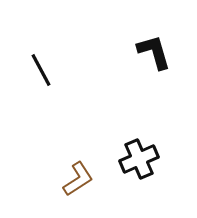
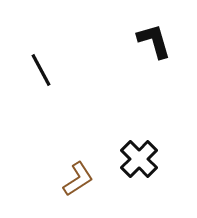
black L-shape: moved 11 px up
black cross: rotated 21 degrees counterclockwise
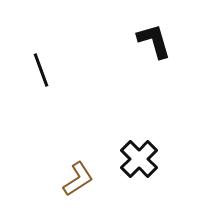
black line: rotated 8 degrees clockwise
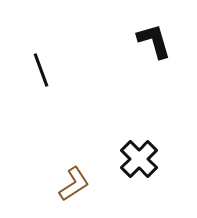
brown L-shape: moved 4 px left, 5 px down
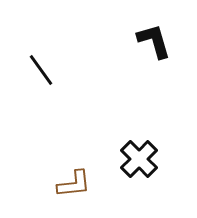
black line: rotated 16 degrees counterclockwise
brown L-shape: rotated 27 degrees clockwise
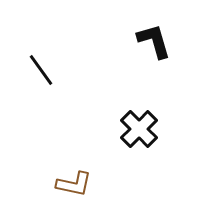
black cross: moved 30 px up
brown L-shape: rotated 18 degrees clockwise
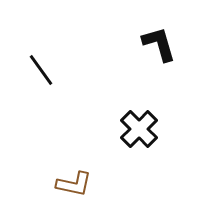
black L-shape: moved 5 px right, 3 px down
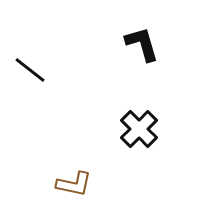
black L-shape: moved 17 px left
black line: moved 11 px left; rotated 16 degrees counterclockwise
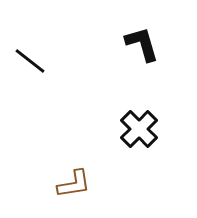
black line: moved 9 px up
brown L-shape: rotated 21 degrees counterclockwise
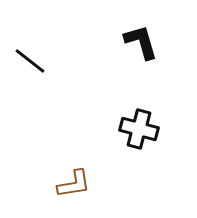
black L-shape: moved 1 px left, 2 px up
black cross: rotated 30 degrees counterclockwise
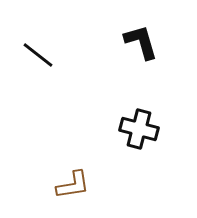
black line: moved 8 px right, 6 px up
brown L-shape: moved 1 px left, 1 px down
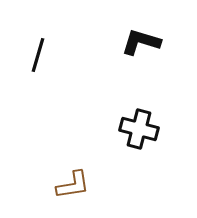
black L-shape: rotated 57 degrees counterclockwise
black line: rotated 68 degrees clockwise
